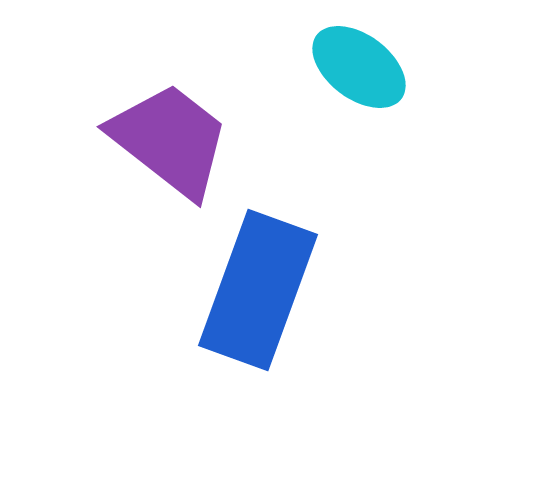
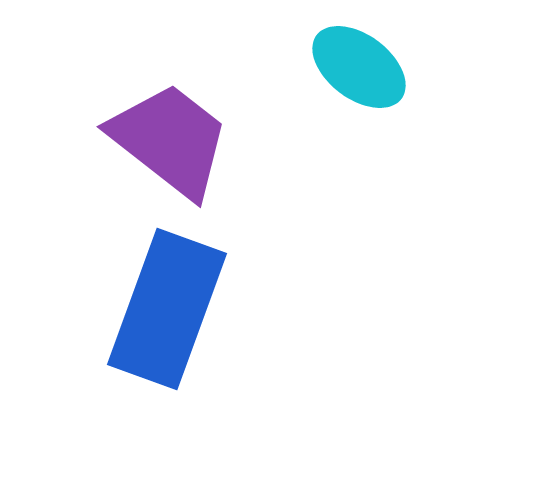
blue rectangle: moved 91 px left, 19 px down
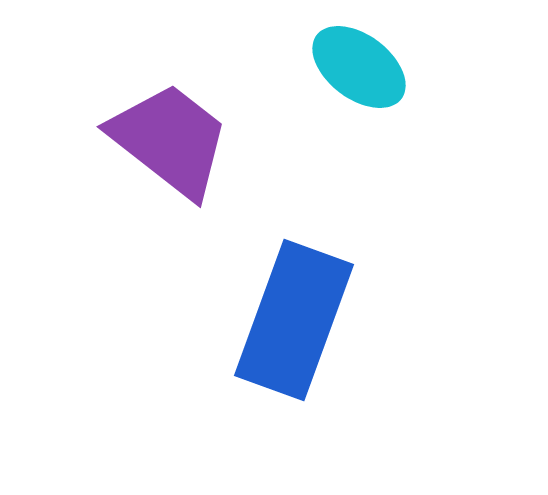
blue rectangle: moved 127 px right, 11 px down
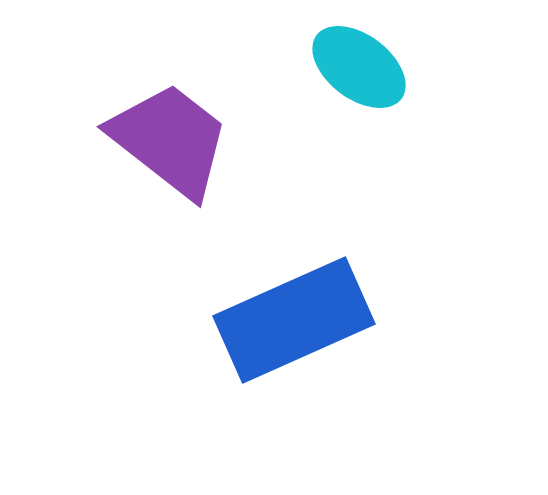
blue rectangle: rotated 46 degrees clockwise
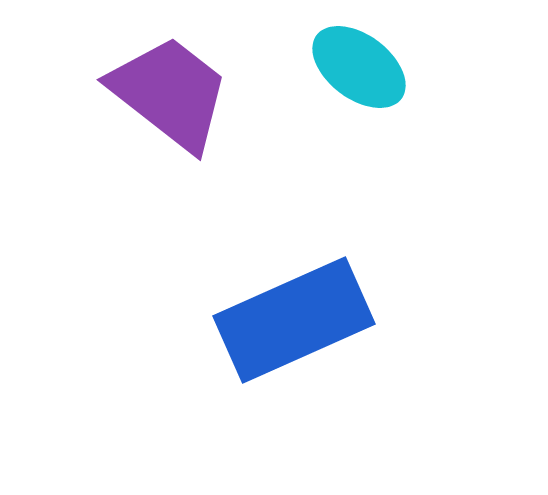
purple trapezoid: moved 47 px up
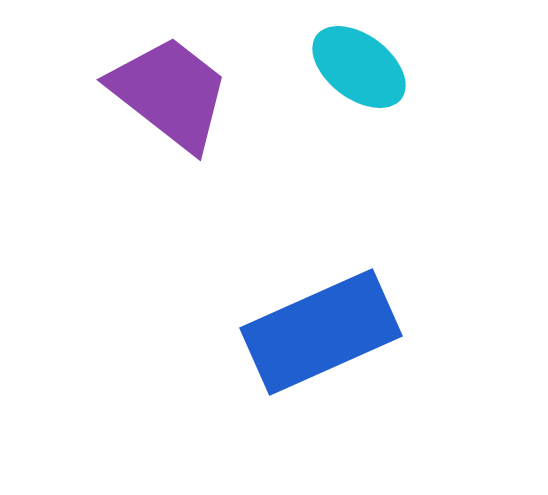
blue rectangle: moved 27 px right, 12 px down
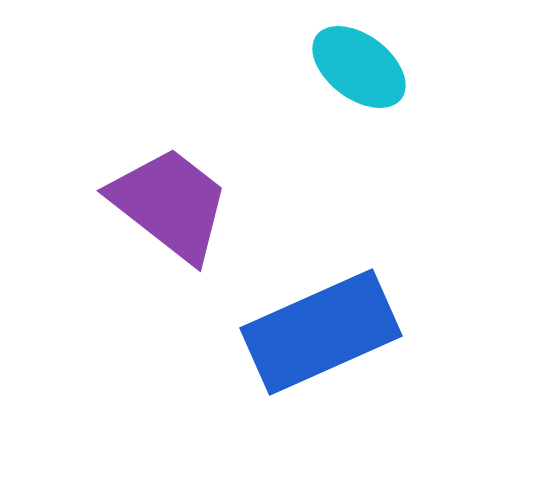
purple trapezoid: moved 111 px down
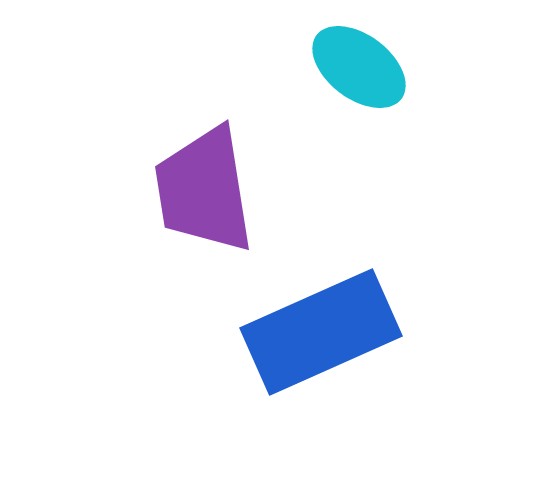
purple trapezoid: moved 34 px right, 14 px up; rotated 137 degrees counterclockwise
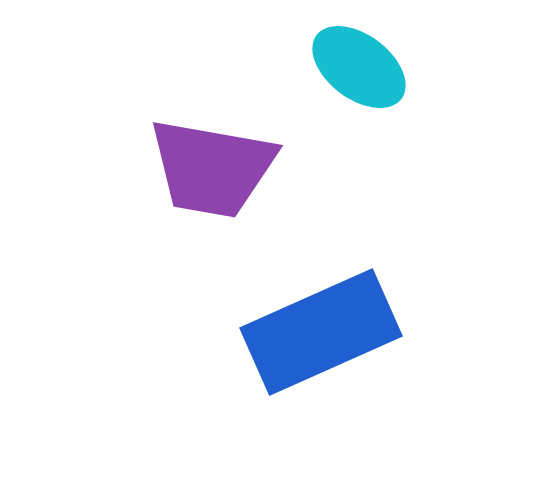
purple trapezoid: moved 8 px right, 22 px up; rotated 71 degrees counterclockwise
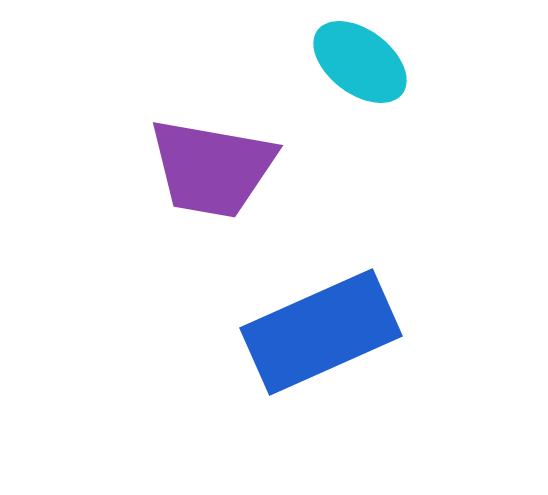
cyan ellipse: moved 1 px right, 5 px up
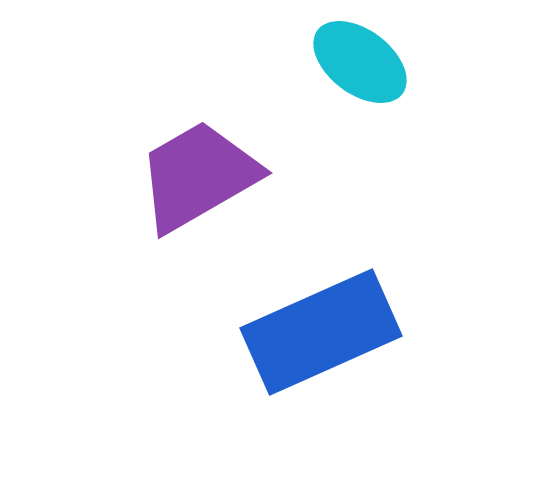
purple trapezoid: moved 14 px left, 8 px down; rotated 140 degrees clockwise
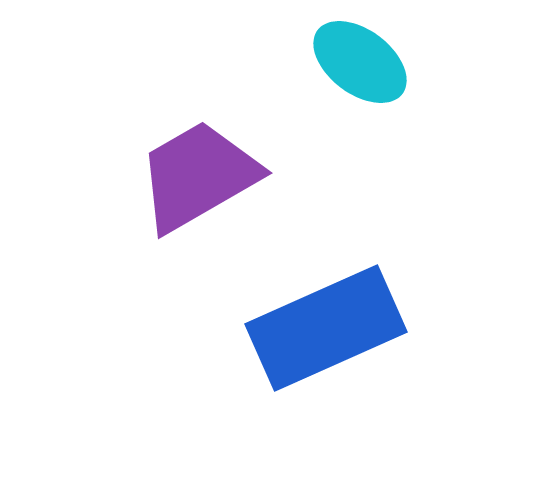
blue rectangle: moved 5 px right, 4 px up
